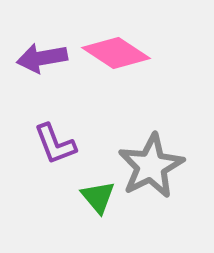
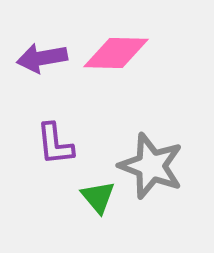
pink diamond: rotated 32 degrees counterclockwise
purple L-shape: rotated 15 degrees clockwise
gray star: rotated 24 degrees counterclockwise
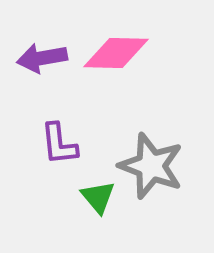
purple L-shape: moved 4 px right
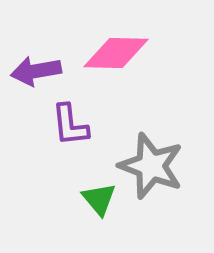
purple arrow: moved 6 px left, 13 px down
purple L-shape: moved 11 px right, 19 px up
green triangle: moved 1 px right, 2 px down
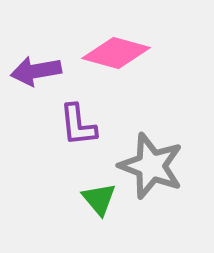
pink diamond: rotated 14 degrees clockwise
purple L-shape: moved 8 px right
